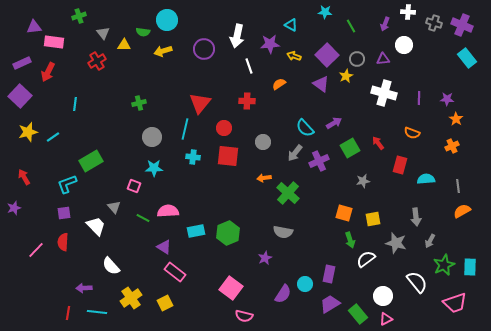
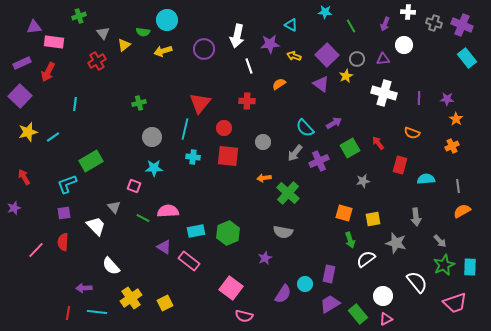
yellow triangle at (124, 45): rotated 40 degrees counterclockwise
gray arrow at (430, 241): moved 10 px right; rotated 72 degrees counterclockwise
pink rectangle at (175, 272): moved 14 px right, 11 px up
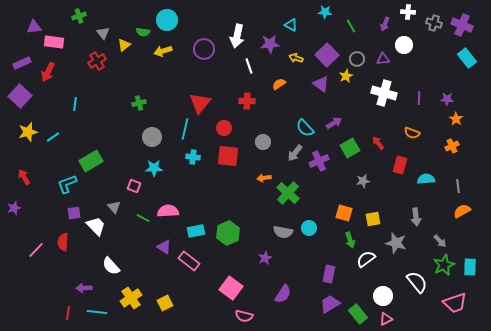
yellow arrow at (294, 56): moved 2 px right, 2 px down
purple square at (64, 213): moved 10 px right
cyan circle at (305, 284): moved 4 px right, 56 px up
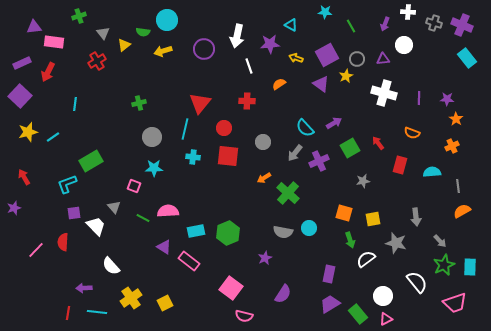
purple square at (327, 55): rotated 15 degrees clockwise
orange arrow at (264, 178): rotated 24 degrees counterclockwise
cyan semicircle at (426, 179): moved 6 px right, 7 px up
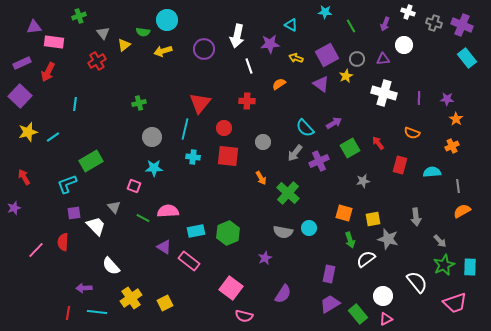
white cross at (408, 12): rotated 16 degrees clockwise
orange arrow at (264, 178): moved 3 px left; rotated 88 degrees counterclockwise
gray star at (396, 243): moved 8 px left, 4 px up
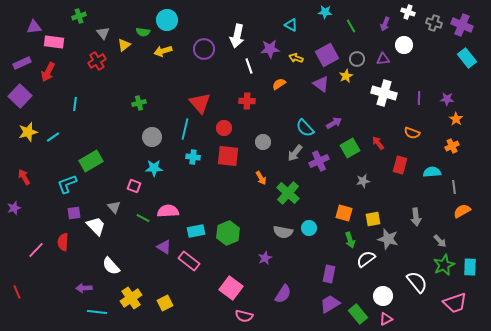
purple star at (270, 44): moved 5 px down
red triangle at (200, 103): rotated 20 degrees counterclockwise
gray line at (458, 186): moved 4 px left, 1 px down
red line at (68, 313): moved 51 px left, 21 px up; rotated 32 degrees counterclockwise
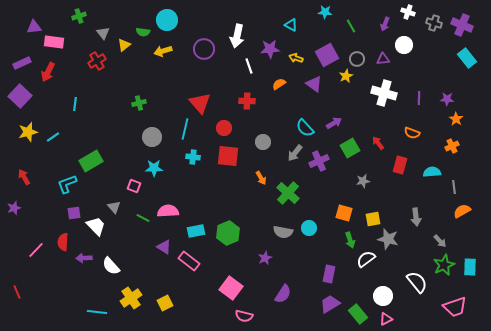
purple triangle at (321, 84): moved 7 px left
purple arrow at (84, 288): moved 30 px up
pink trapezoid at (455, 303): moved 4 px down
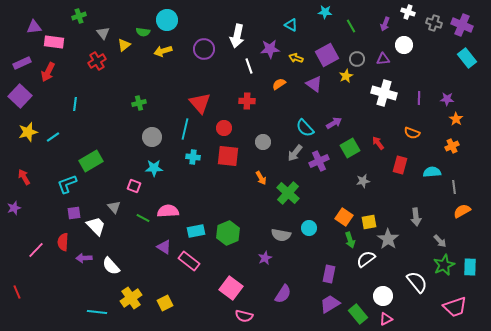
orange square at (344, 213): moved 4 px down; rotated 18 degrees clockwise
yellow square at (373, 219): moved 4 px left, 3 px down
gray semicircle at (283, 232): moved 2 px left, 3 px down
gray star at (388, 239): rotated 20 degrees clockwise
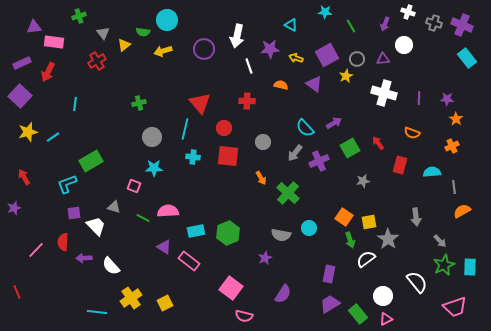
orange semicircle at (279, 84): moved 2 px right, 1 px down; rotated 48 degrees clockwise
gray triangle at (114, 207): rotated 32 degrees counterclockwise
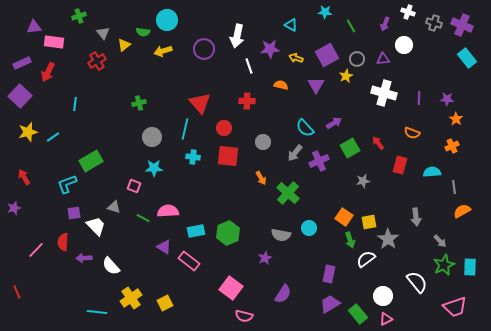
purple triangle at (314, 84): moved 2 px right, 1 px down; rotated 24 degrees clockwise
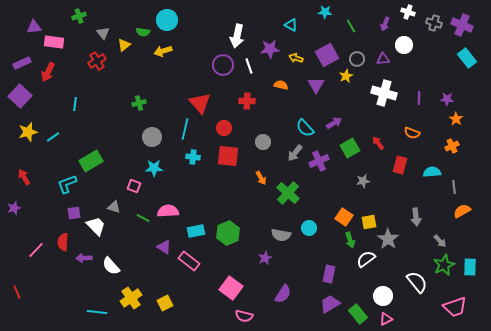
purple circle at (204, 49): moved 19 px right, 16 px down
